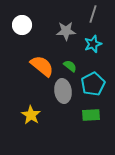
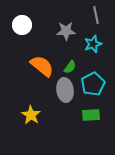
gray line: moved 3 px right, 1 px down; rotated 30 degrees counterclockwise
green semicircle: moved 1 px down; rotated 88 degrees clockwise
gray ellipse: moved 2 px right, 1 px up
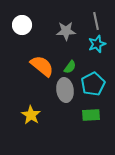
gray line: moved 6 px down
cyan star: moved 4 px right
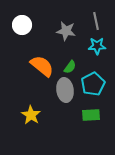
gray star: rotated 12 degrees clockwise
cyan star: moved 2 px down; rotated 18 degrees clockwise
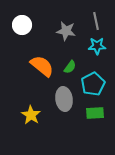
gray ellipse: moved 1 px left, 9 px down
green rectangle: moved 4 px right, 2 px up
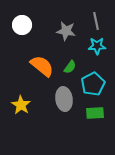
yellow star: moved 10 px left, 10 px up
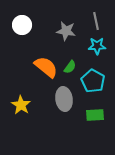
orange semicircle: moved 4 px right, 1 px down
cyan pentagon: moved 3 px up; rotated 15 degrees counterclockwise
green rectangle: moved 2 px down
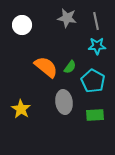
gray star: moved 1 px right, 13 px up
gray ellipse: moved 3 px down
yellow star: moved 4 px down
